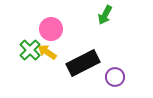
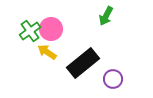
green arrow: moved 1 px right, 1 px down
green cross: moved 19 px up; rotated 10 degrees clockwise
black rectangle: rotated 12 degrees counterclockwise
purple circle: moved 2 px left, 2 px down
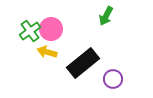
yellow arrow: rotated 18 degrees counterclockwise
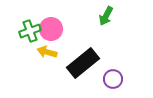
green cross: rotated 15 degrees clockwise
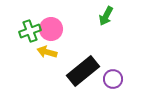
black rectangle: moved 8 px down
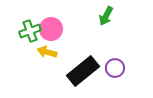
purple circle: moved 2 px right, 11 px up
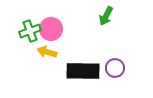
black rectangle: rotated 40 degrees clockwise
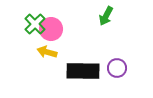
green cross: moved 5 px right, 7 px up; rotated 25 degrees counterclockwise
purple circle: moved 2 px right
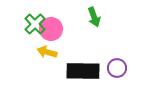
green arrow: moved 12 px left, 1 px down; rotated 48 degrees counterclockwise
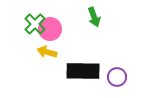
pink circle: moved 1 px left
purple circle: moved 9 px down
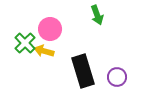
green arrow: moved 3 px right, 2 px up
green cross: moved 10 px left, 19 px down
yellow arrow: moved 3 px left, 1 px up
black rectangle: rotated 72 degrees clockwise
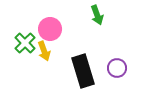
yellow arrow: rotated 126 degrees counterclockwise
purple circle: moved 9 px up
